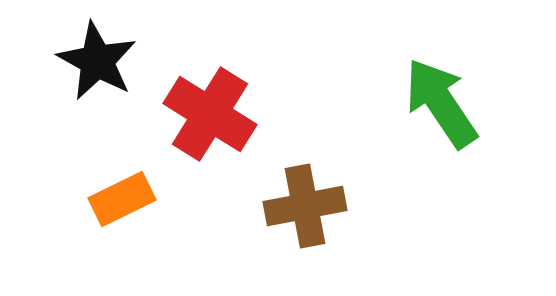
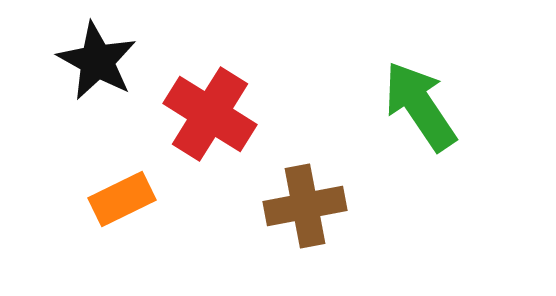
green arrow: moved 21 px left, 3 px down
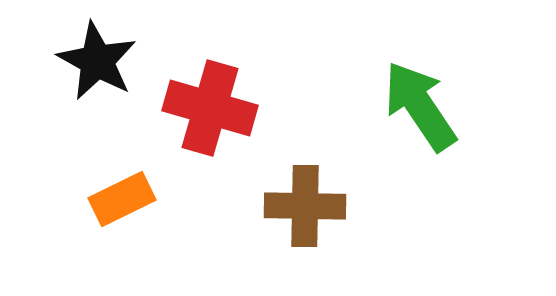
red cross: moved 6 px up; rotated 16 degrees counterclockwise
brown cross: rotated 12 degrees clockwise
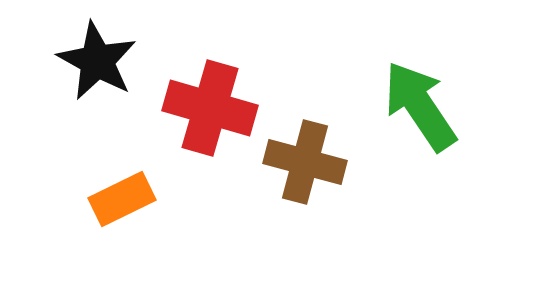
brown cross: moved 44 px up; rotated 14 degrees clockwise
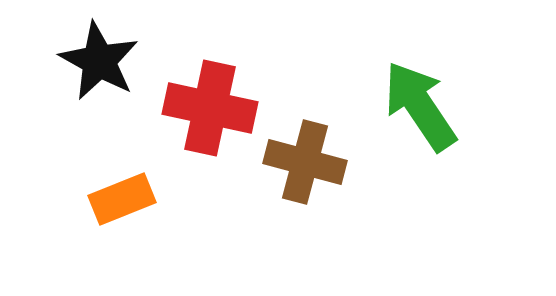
black star: moved 2 px right
red cross: rotated 4 degrees counterclockwise
orange rectangle: rotated 4 degrees clockwise
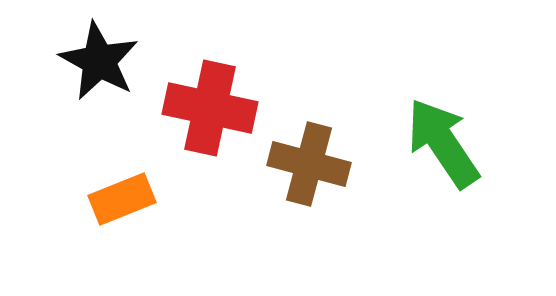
green arrow: moved 23 px right, 37 px down
brown cross: moved 4 px right, 2 px down
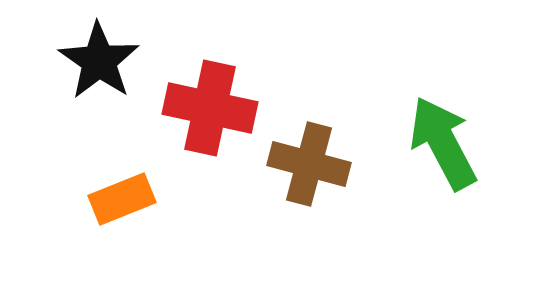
black star: rotated 6 degrees clockwise
green arrow: rotated 6 degrees clockwise
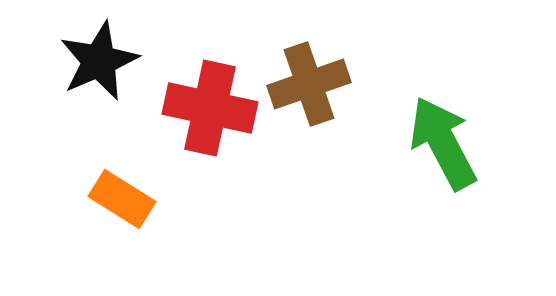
black star: rotated 14 degrees clockwise
brown cross: moved 80 px up; rotated 34 degrees counterclockwise
orange rectangle: rotated 54 degrees clockwise
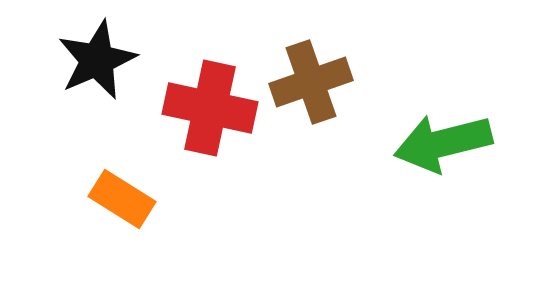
black star: moved 2 px left, 1 px up
brown cross: moved 2 px right, 2 px up
green arrow: rotated 76 degrees counterclockwise
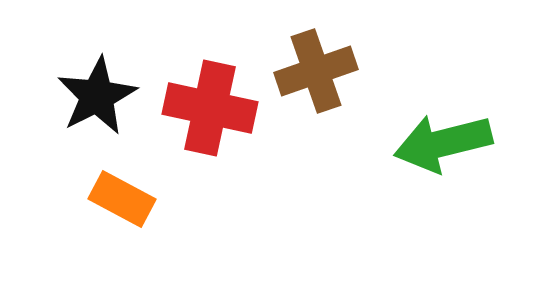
black star: moved 36 px down; rotated 4 degrees counterclockwise
brown cross: moved 5 px right, 11 px up
orange rectangle: rotated 4 degrees counterclockwise
